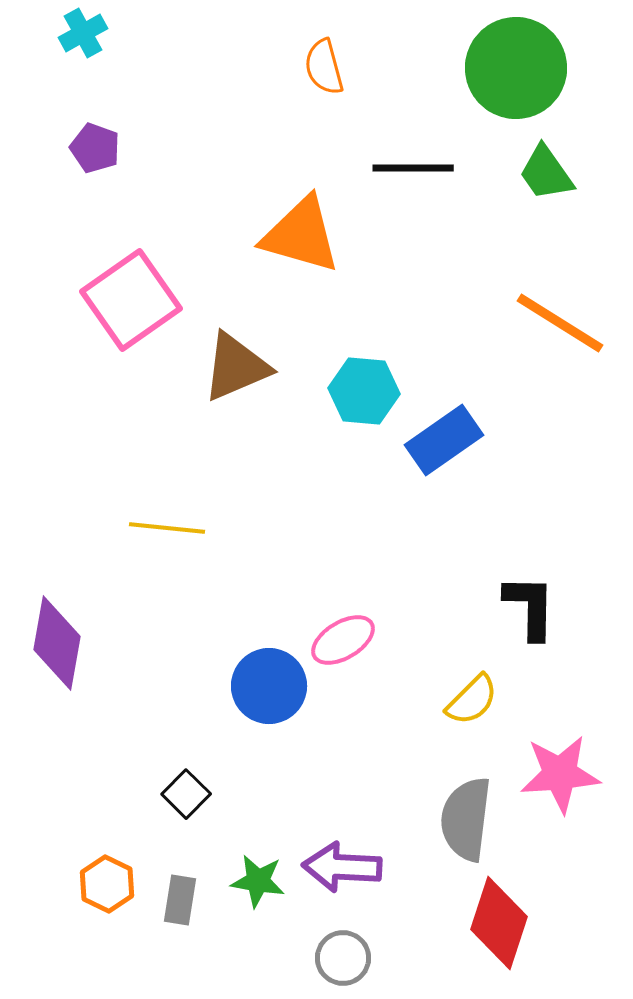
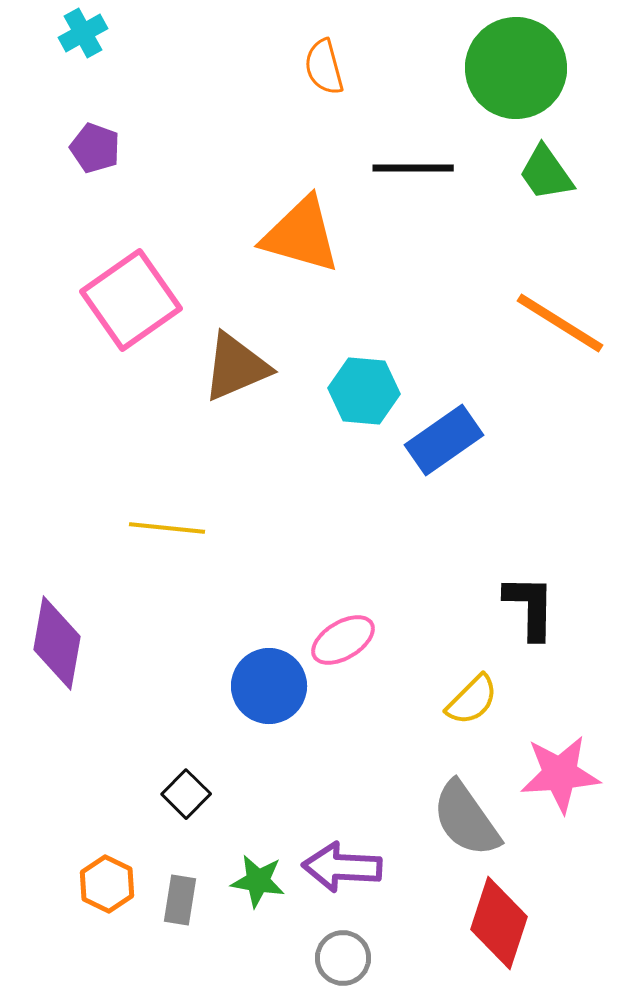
gray semicircle: rotated 42 degrees counterclockwise
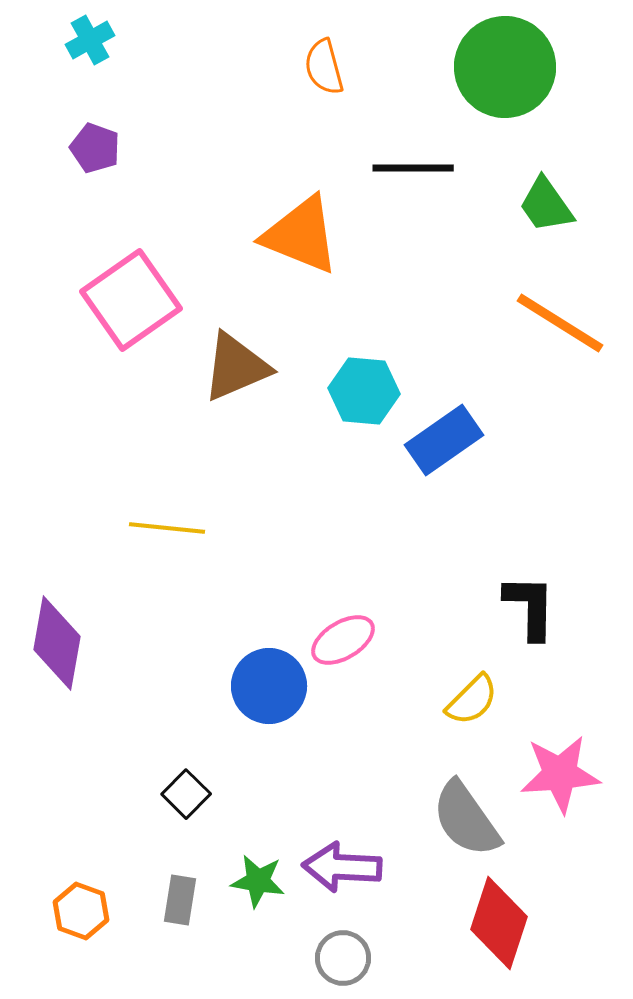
cyan cross: moved 7 px right, 7 px down
green circle: moved 11 px left, 1 px up
green trapezoid: moved 32 px down
orange triangle: rotated 6 degrees clockwise
orange hexagon: moved 26 px left, 27 px down; rotated 6 degrees counterclockwise
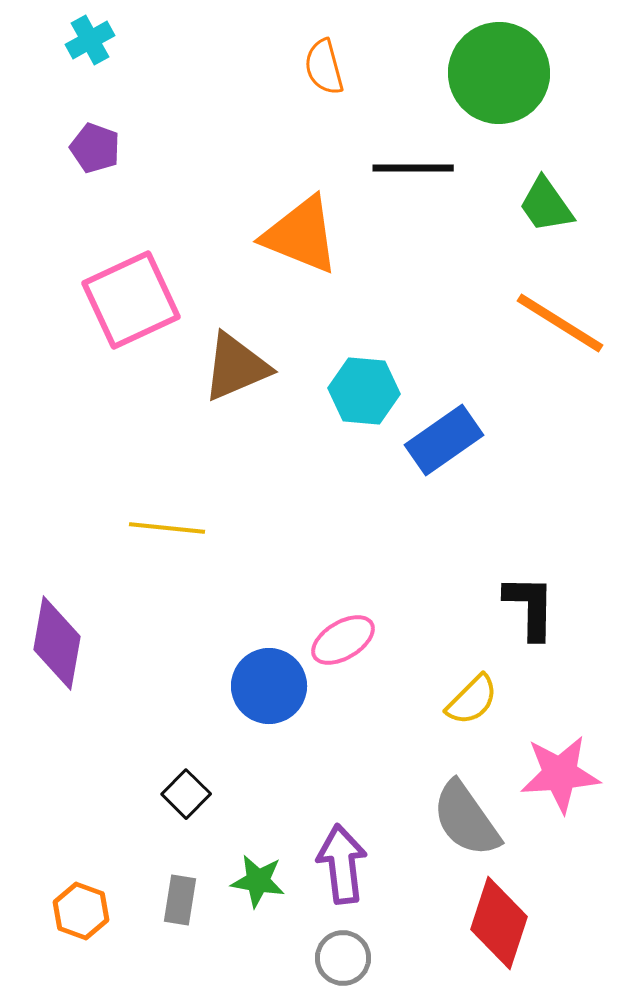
green circle: moved 6 px left, 6 px down
pink square: rotated 10 degrees clockwise
purple arrow: moved 3 px up; rotated 80 degrees clockwise
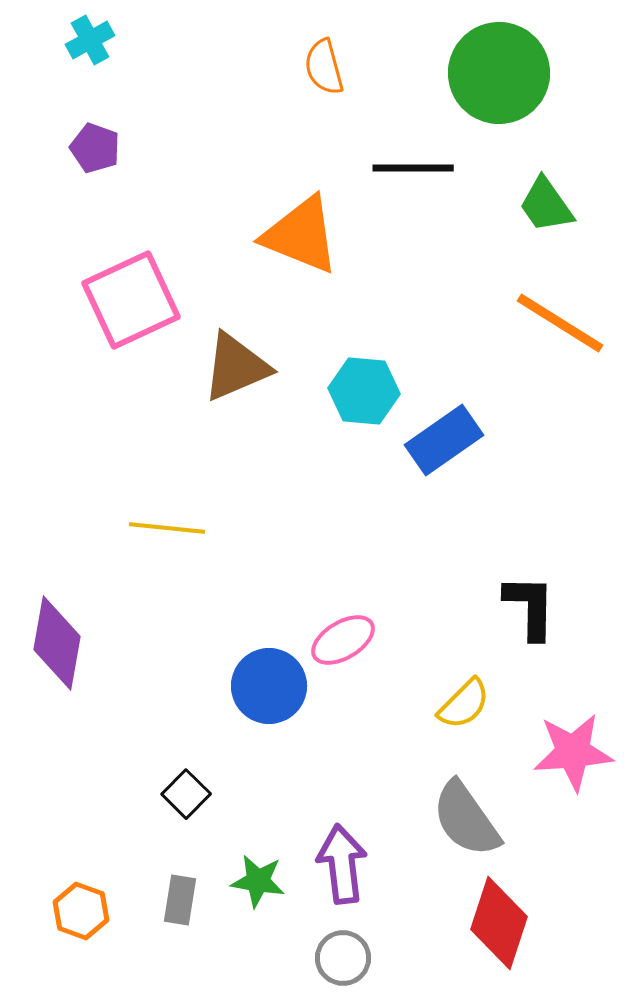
yellow semicircle: moved 8 px left, 4 px down
pink star: moved 13 px right, 22 px up
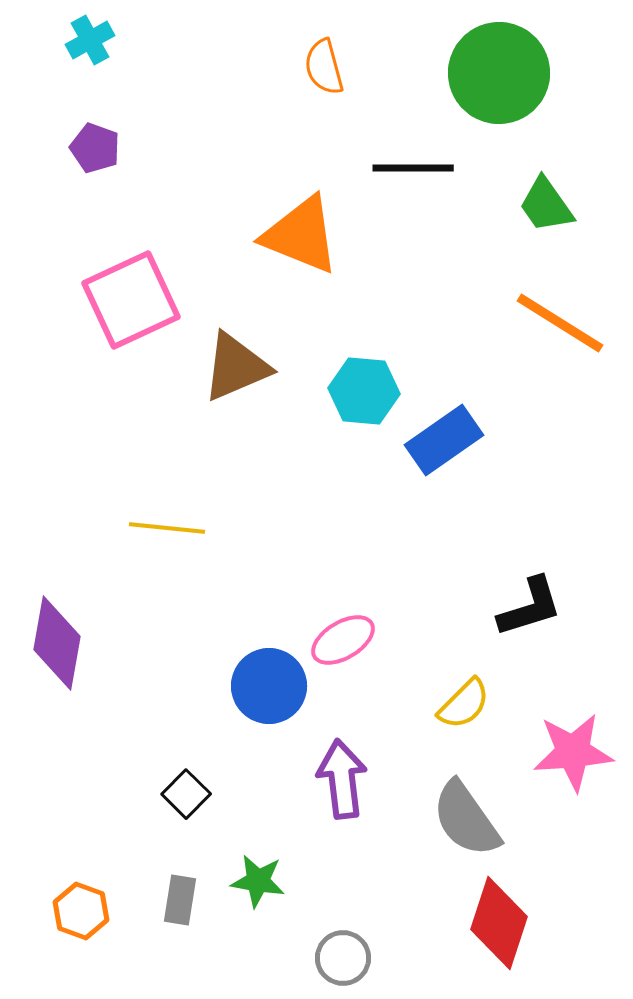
black L-shape: rotated 72 degrees clockwise
purple arrow: moved 85 px up
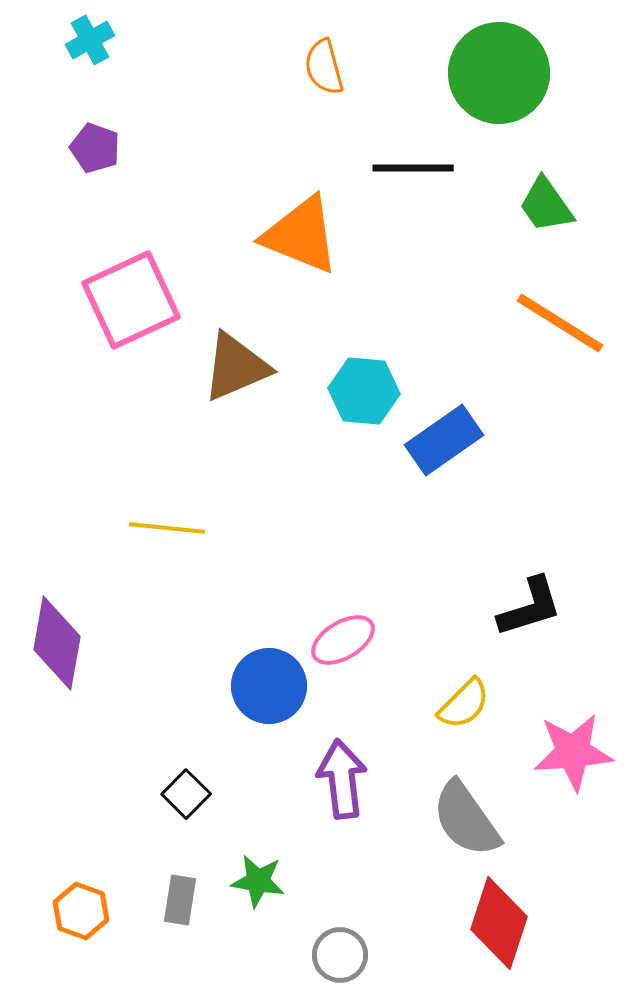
gray circle: moved 3 px left, 3 px up
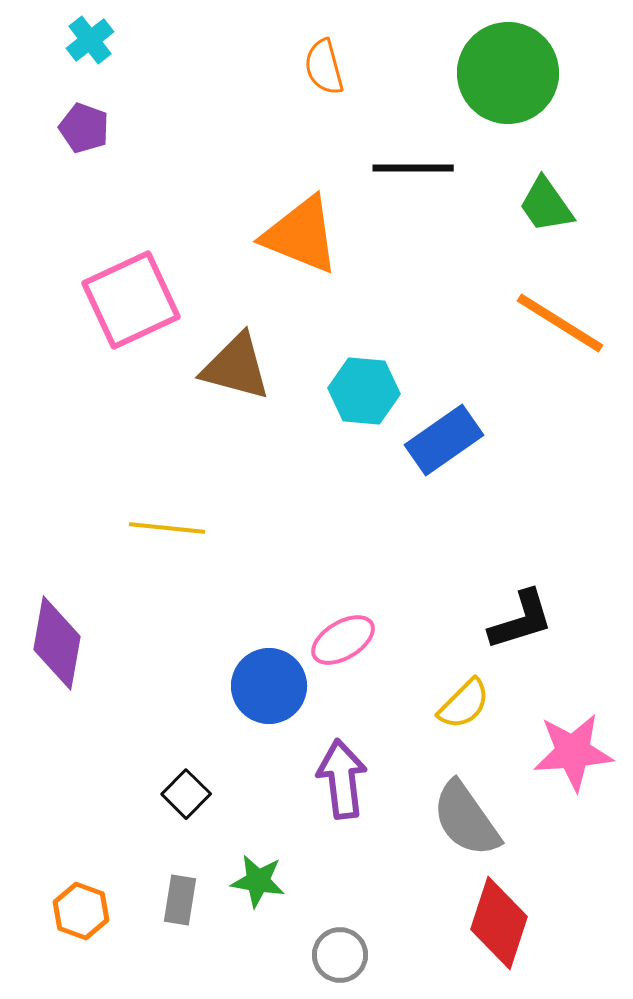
cyan cross: rotated 9 degrees counterclockwise
green circle: moved 9 px right
purple pentagon: moved 11 px left, 20 px up
brown triangle: rotated 38 degrees clockwise
black L-shape: moved 9 px left, 13 px down
